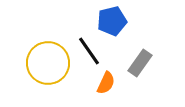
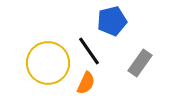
orange semicircle: moved 20 px left
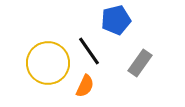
blue pentagon: moved 4 px right, 1 px up
orange semicircle: moved 1 px left, 3 px down
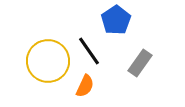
blue pentagon: rotated 20 degrees counterclockwise
yellow circle: moved 2 px up
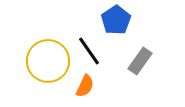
gray rectangle: moved 2 px up
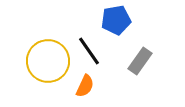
blue pentagon: rotated 24 degrees clockwise
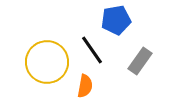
black line: moved 3 px right, 1 px up
yellow circle: moved 1 px left, 1 px down
orange semicircle: rotated 15 degrees counterclockwise
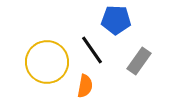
blue pentagon: rotated 12 degrees clockwise
gray rectangle: moved 1 px left
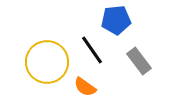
blue pentagon: rotated 8 degrees counterclockwise
gray rectangle: rotated 72 degrees counterclockwise
orange semicircle: moved 1 px down; rotated 115 degrees clockwise
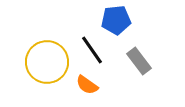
orange semicircle: moved 2 px right, 2 px up
